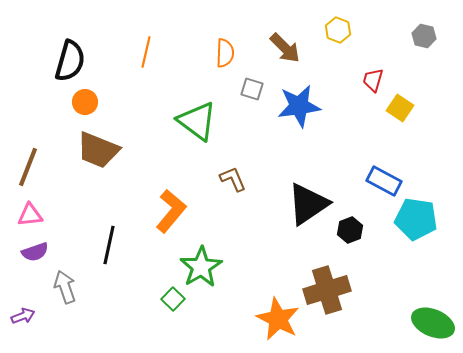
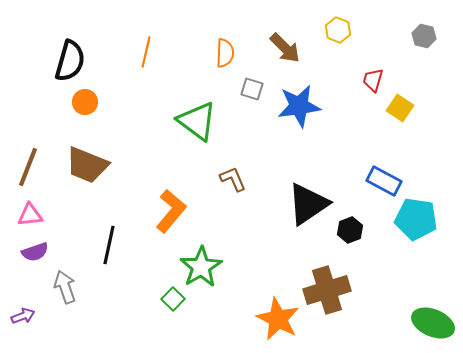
brown trapezoid: moved 11 px left, 15 px down
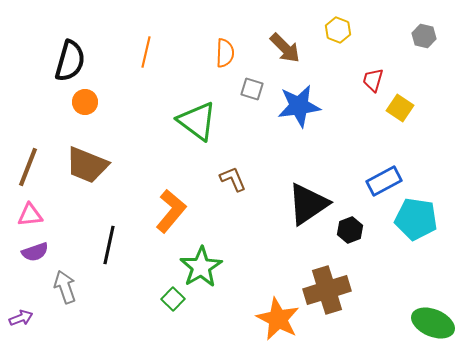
blue rectangle: rotated 56 degrees counterclockwise
purple arrow: moved 2 px left, 2 px down
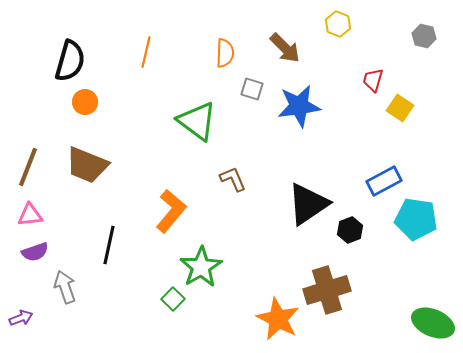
yellow hexagon: moved 6 px up
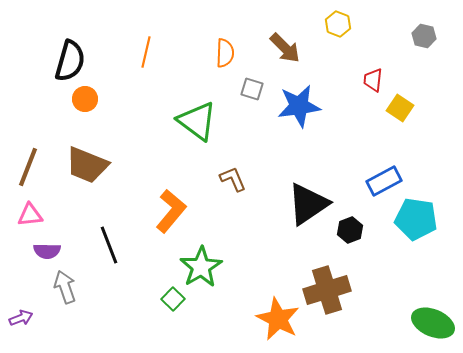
red trapezoid: rotated 10 degrees counterclockwise
orange circle: moved 3 px up
black line: rotated 33 degrees counterclockwise
purple semicircle: moved 12 px right, 1 px up; rotated 20 degrees clockwise
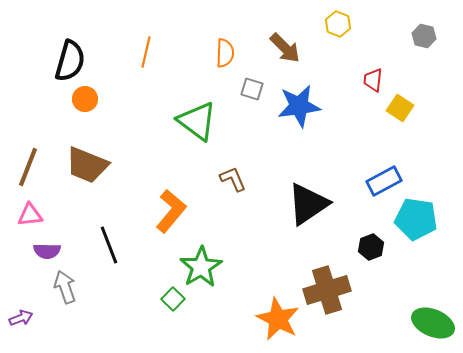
black hexagon: moved 21 px right, 17 px down
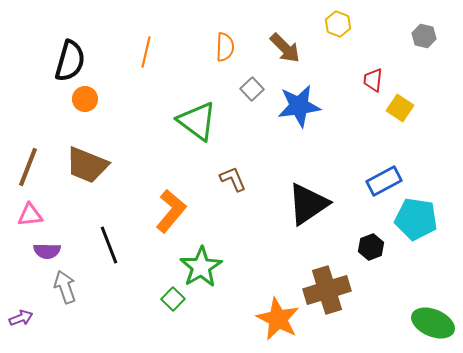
orange semicircle: moved 6 px up
gray square: rotated 30 degrees clockwise
